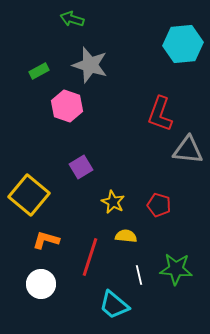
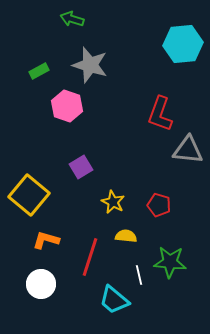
green star: moved 6 px left, 7 px up
cyan trapezoid: moved 5 px up
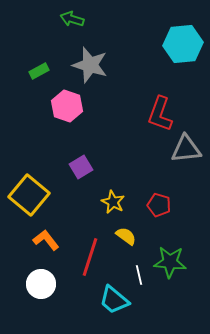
gray triangle: moved 2 px left, 1 px up; rotated 12 degrees counterclockwise
yellow semicircle: rotated 30 degrees clockwise
orange L-shape: rotated 36 degrees clockwise
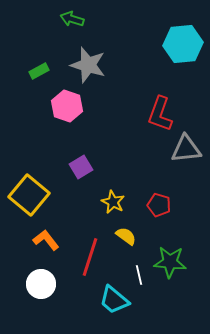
gray star: moved 2 px left
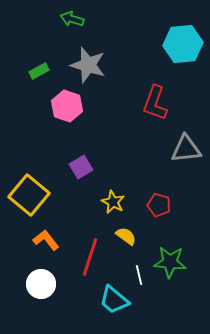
red L-shape: moved 5 px left, 11 px up
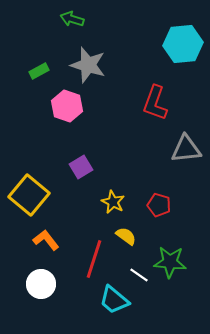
red line: moved 4 px right, 2 px down
white line: rotated 42 degrees counterclockwise
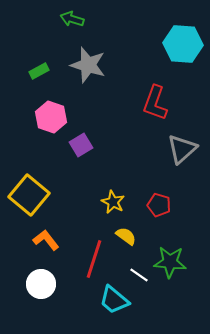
cyan hexagon: rotated 9 degrees clockwise
pink hexagon: moved 16 px left, 11 px down
gray triangle: moved 4 px left; rotated 36 degrees counterclockwise
purple square: moved 22 px up
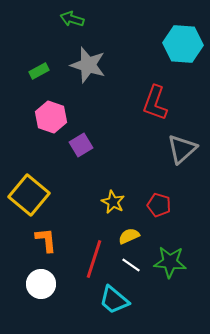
yellow semicircle: moved 3 px right; rotated 60 degrees counterclockwise
orange L-shape: rotated 32 degrees clockwise
white line: moved 8 px left, 10 px up
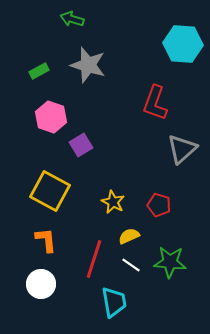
yellow square: moved 21 px right, 4 px up; rotated 12 degrees counterclockwise
cyan trapezoid: moved 2 px down; rotated 140 degrees counterclockwise
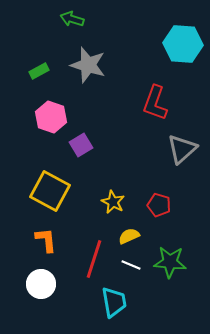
white line: rotated 12 degrees counterclockwise
